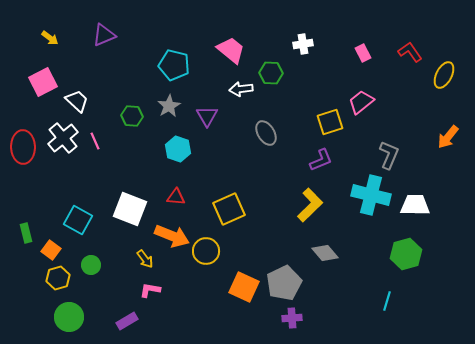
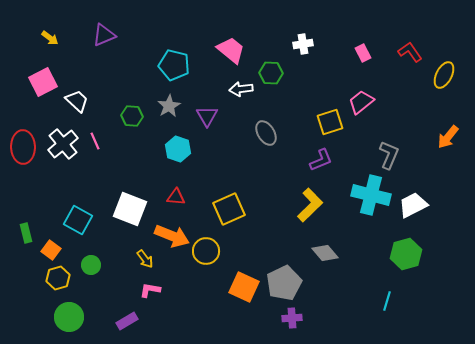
white cross at (63, 138): moved 6 px down
white trapezoid at (415, 205): moved 2 px left; rotated 28 degrees counterclockwise
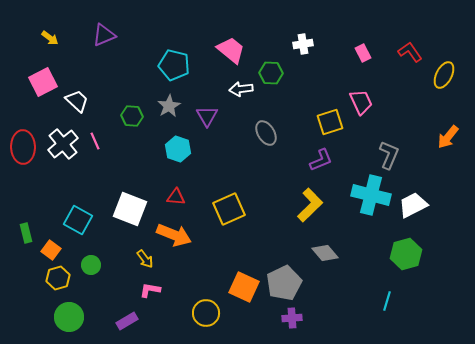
pink trapezoid at (361, 102): rotated 104 degrees clockwise
orange arrow at (172, 236): moved 2 px right, 1 px up
yellow circle at (206, 251): moved 62 px down
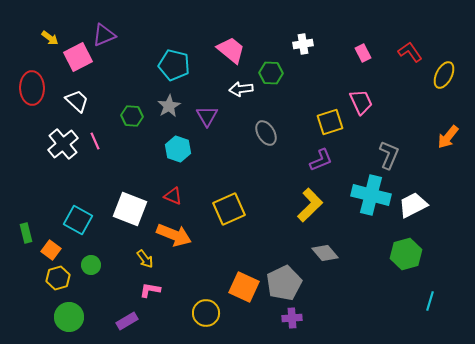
pink square at (43, 82): moved 35 px right, 25 px up
red ellipse at (23, 147): moved 9 px right, 59 px up
red triangle at (176, 197): moved 3 px left, 1 px up; rotated 18 degrees clockwise
cyan line at (387, 301): moved 43 px right
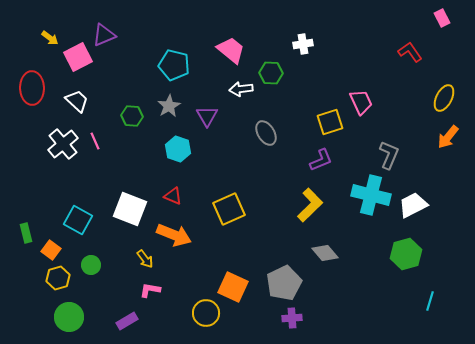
pink rectangle at (363, 53): moved 79 px right, 35 px up
yellow ellipse at (444, 75): moved 23 px down
orange square at (244, 287): moved 11 px left
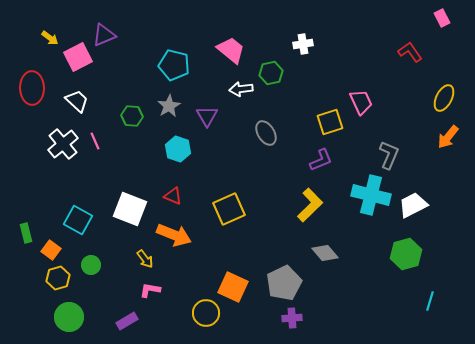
green hexagon at (271, 73): rotated 15 degrees counterclockwise
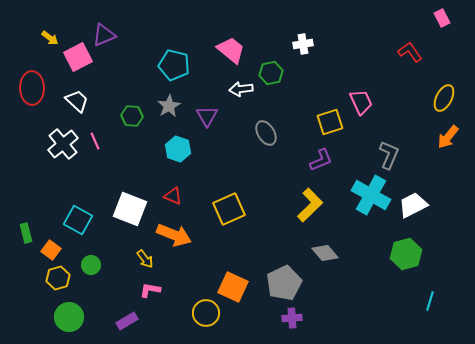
cyan cross at (371, 195): rotated 15 degrees clockwise
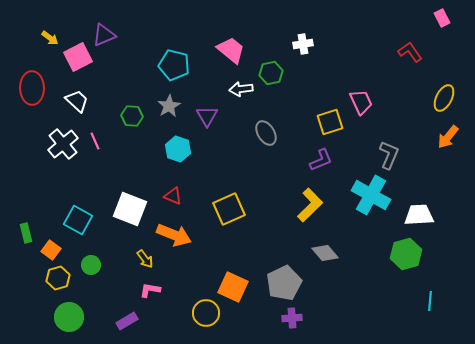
white trapezoid at (413, 205): moved 6 px right, 10 px down; rotated 24 degrees clockwise
cyan line at (430, 301): rotated 12 degrees counterclockwise
